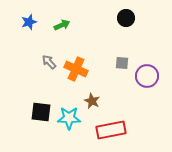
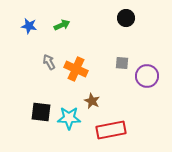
blue star: moved 4 px down; rotated 28 degrees clockwise
gray arrow: rotated 14 degrees clockwise
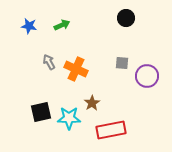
brown star: moved 2 px down; rotated 14 degrees clockwise
black square: rotated 20 degrees counterclockwise
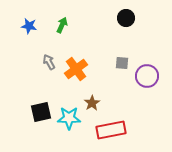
green arrow: rotated 42 degrees counterclockwise
orange cross: rotated 30 degrees clockwise
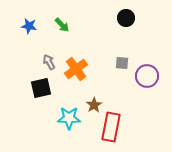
green arrow: rotated 112 degrees clockwise
brown star: moved 2 px right, 2 px down
black square: moved 24 px up
red rectangle: moved 3 px up; rotated 68 degrees counterclockwise
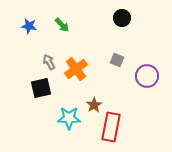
black circle: moved 4 px left
gray square: moved 5 px left, 3 px up; rotated 16 degrees clockwise
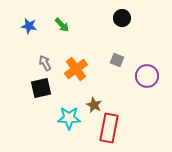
gray arrow: moved 4 px left, 1 px down
brown star: rotated 14 degrees counterclockwise
red rectangle: moved 2 px left, 1 px down
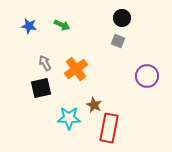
green arrow: rotated 21 degrees counterclockwise
gray square: moved 1 px right, 19 px up
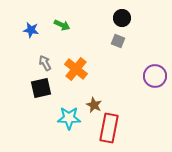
blue star: moved 2 px right, 4 px down
orange cross: rotated 15 degrees counterclockwise
purple circle: moved 8 px right
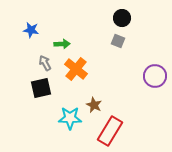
green arrow: moved 19 px down; rotated 28 degrees counterclockwise
cyan star: moved 1 px right
red rectangle: moved 1 px right, 3 px down; rotated 20 degrees clockwise
